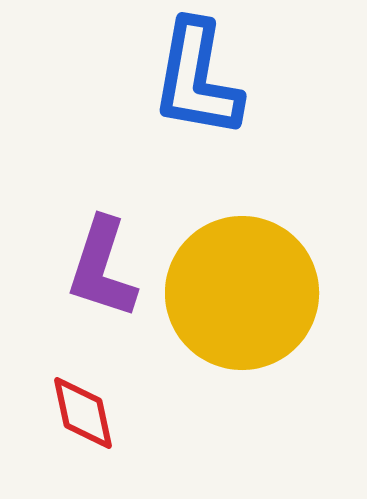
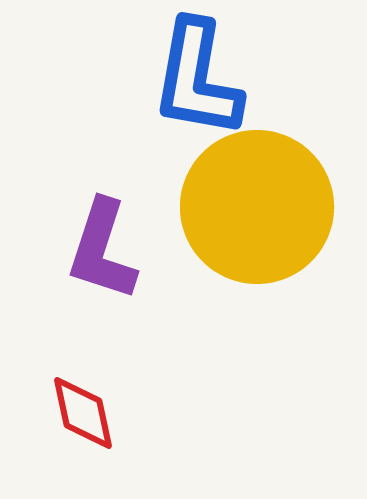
purple L-shape: moved 18 px up
yellow circle: moved 15 px right, 86 px up
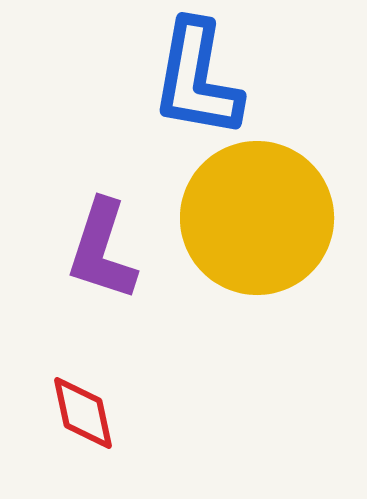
yellow circle: moved 11 px down
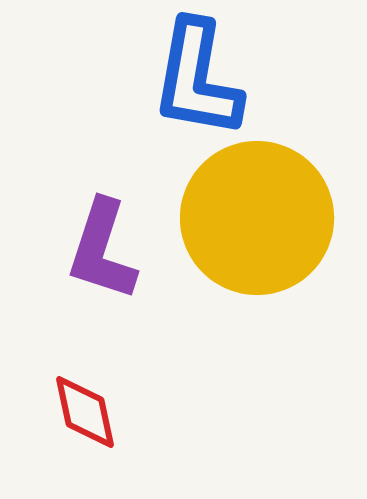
red diamond: moved 2 px right, 1 px up
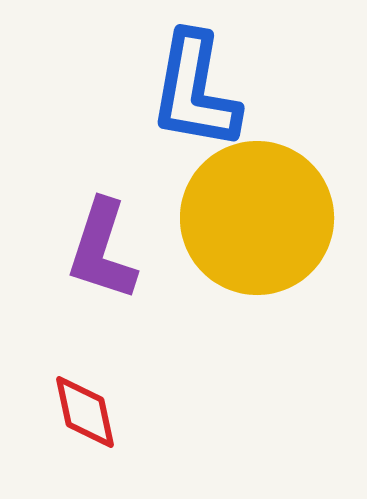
blue L-shape: moved 2 px left, 12 px down
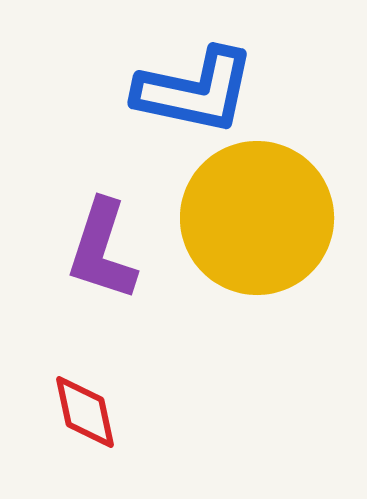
blue L-shape: rotated 88 degrees counterclockwise
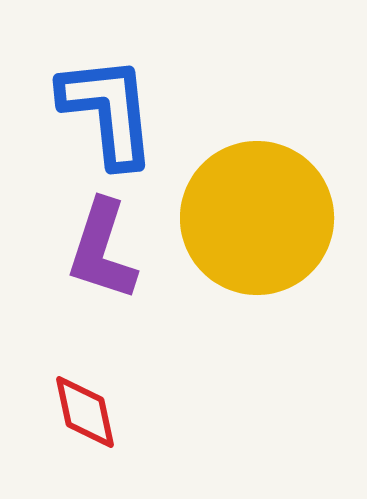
blue L-shape: moved 87 px left, 20 px down; rotated 108 degrees counterclockwise
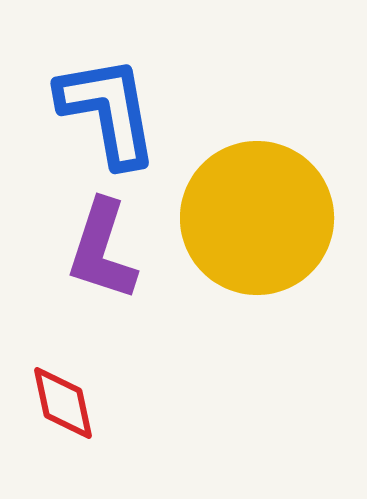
blue L-shape: rotated 4 degrees counterclockwise
red diamond: moved 22 px left, 9 px up
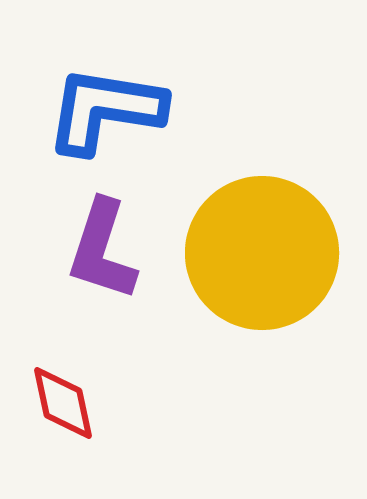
blue L-shape: moved 3 px left, 1 px up; rotated 71 degrees counterclockwise
yellow circle: moved 5 px right, 35 px down
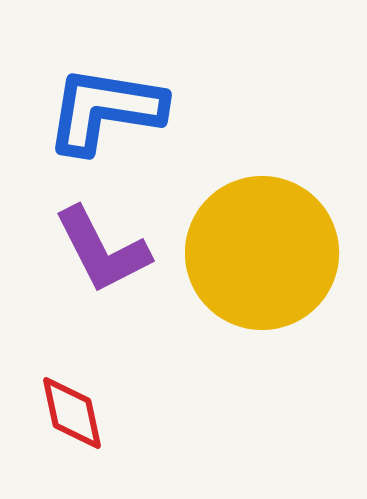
purple L-shape: rotated 45 degrees counterclockwise
red diamond: moved 9 px right, 10 px down
